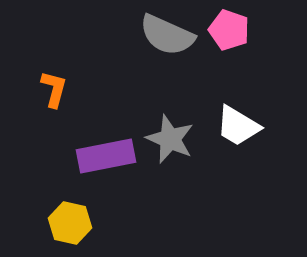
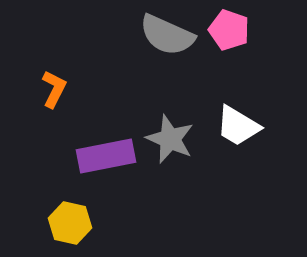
orange L-shape: rotated 12 degrees clockwise
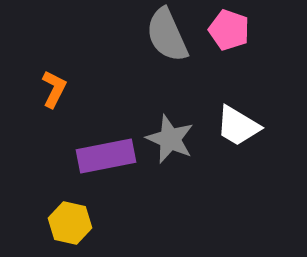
gray semicircle: rotated 42 degrees clockwise
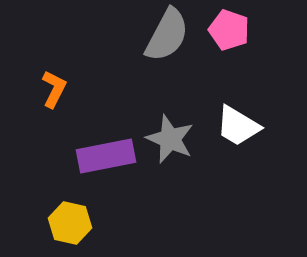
gray semicircle: rotated 128 degrees counterclockwise
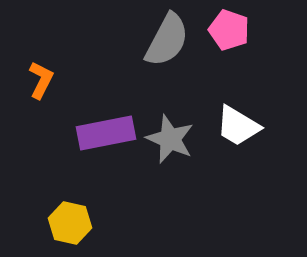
gray semicircle: moved 5 px down
orange L-shape: moved 13 px left, 9 px up
purple rectangle: moved 23 px up
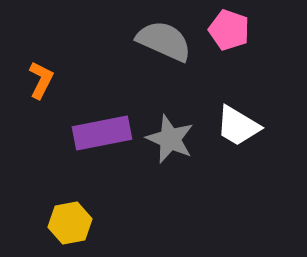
gray semicircle: moved 3 px left, 1 px down; rotated 94 degrees counterclockwise
purple rectangle: moved 4 px left
yellow hexagon: rotated 24 degrees counterclockwise
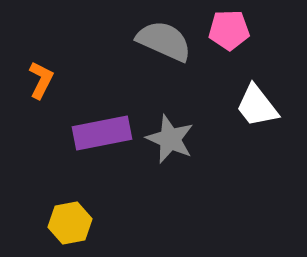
pink pentagon: rotated 21 degrees counterclockwise
white trapezoid: moved 19 px right, 20 px up; rotated 21 degrees clockwise
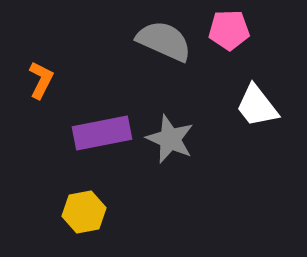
yellow hexagon: moved 14 px right, 11 px up
